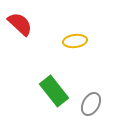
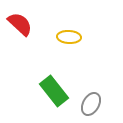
yellow ellipse: moved 6 px left, 4 px up; rotated 10 degrees clockwise
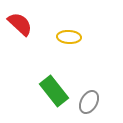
gray ellipse: moved 2 px left, 2 px up
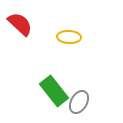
gray ellipse: moved 10 px left
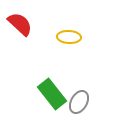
green rectangle: moved 2 px left, 3 px down
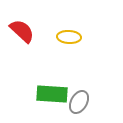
red semicircle: moved 2 px right, 7 px down
green rectangle: rotated 48 degrees counterclockwise
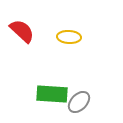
gray ellipse: rotated 15 degrees clockwise
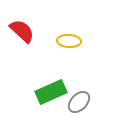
yellow ellipse: moved 4 px down
green rectangle: moved 1 px left, 2 px up; rotated 28 degrees counterclockwise
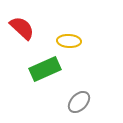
red semicircle: moved 3 px up
green rectangle: moved 6 px left, 23 px up
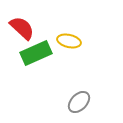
yellow ellipse: rotated 10 degrees clockwise
green rectangle: moved 9 px left, 16 px up
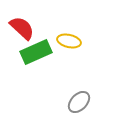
green rectangle: moved 1 px up
